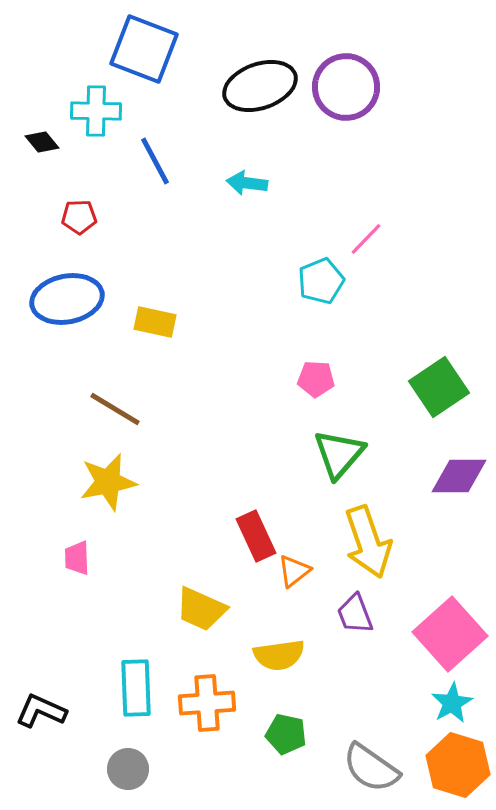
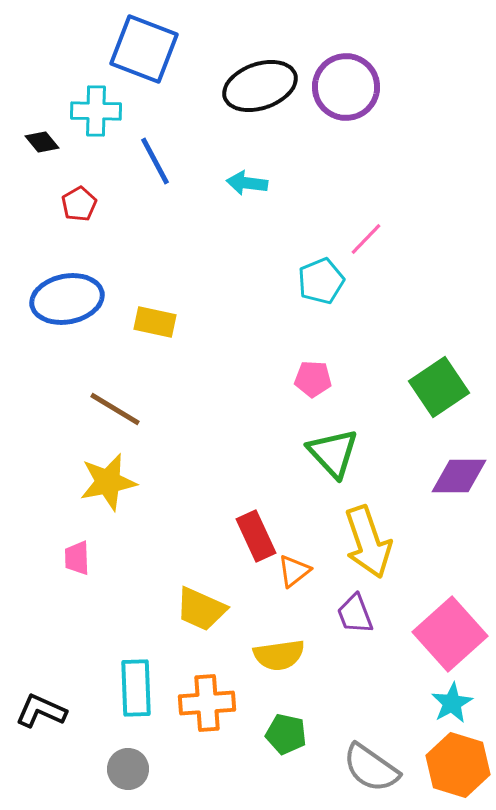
red pentagon: moved 13 px up; rotated 28 degrees counterclockwise
pink pentagon: moved 3 px left
green triangle: moved 6 px left, 1 px up; rotated 24 degrees counterclockwise
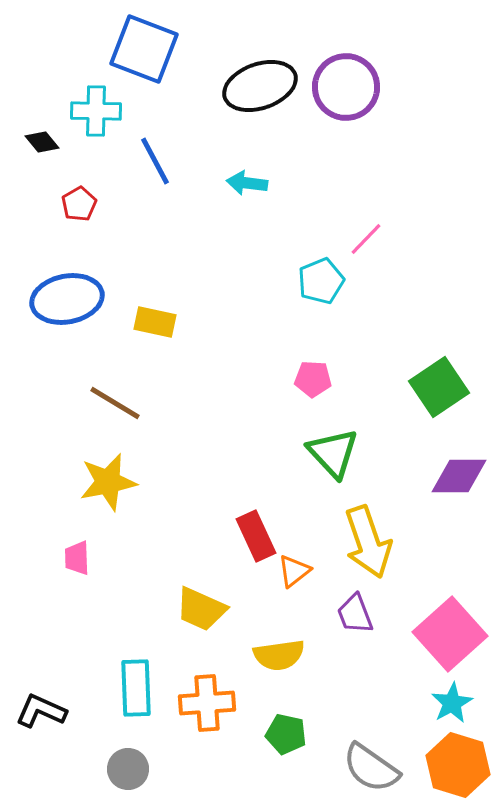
brown line: moved 6 px up
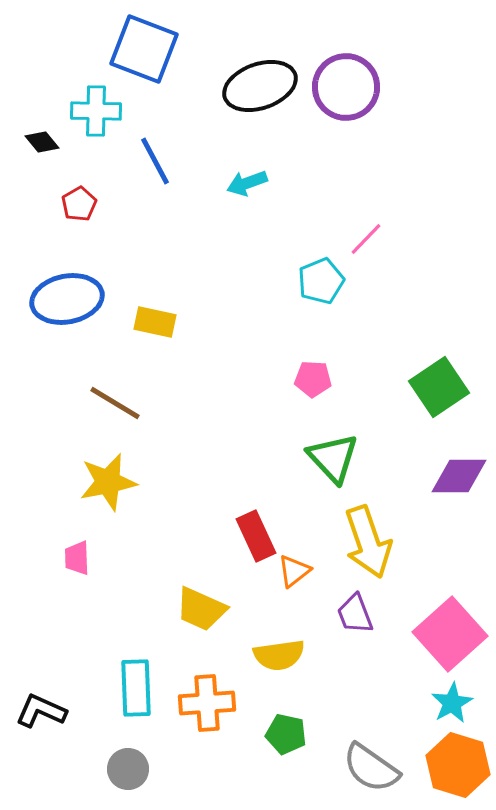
cyan arrow: rotated 27 degrees counterclockwise
green triangle: moved 5 px down
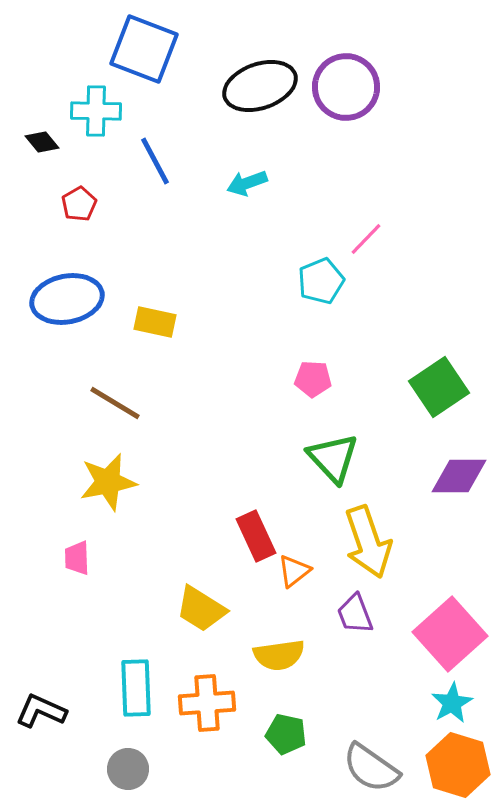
yellow trapezoid: rotated 8 degrees clockwise
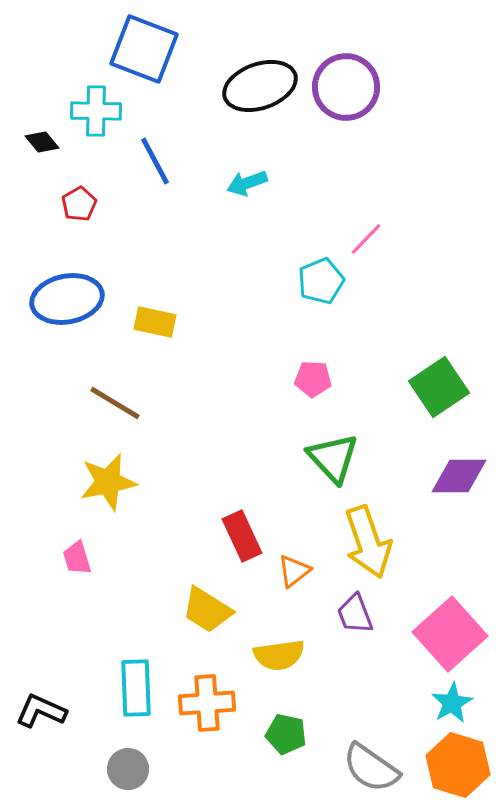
red rectangle: moved 14 px left
pink trapezoid: rotated 15 degrees counterclockwise
yellow trapezoid: moved 6 px right, 1 px down
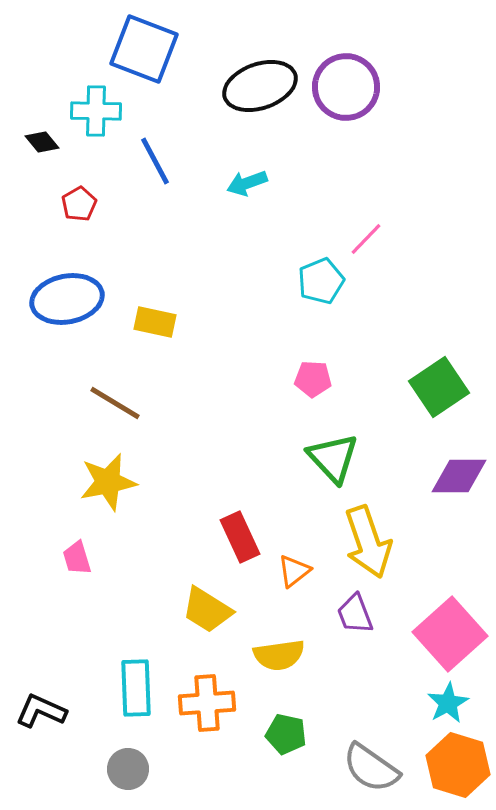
red rectangle: moved 2 px left, 1 px down
cyan star: moved 4 px left
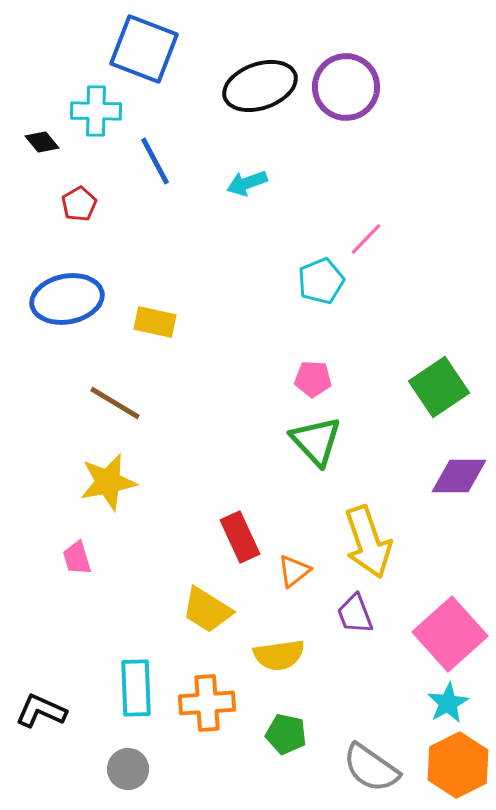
green triangle: moved 17 px left, 17 px up
orange hexagon: rotated 16 degrees clockwise
